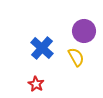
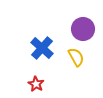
purple circle: moved 1 px left, 2 px up
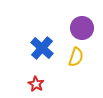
purple circle: moved 1 px left, 1 px up
yellow semicircle: rotated 48 degrees clockwise
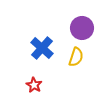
red star: moved 2 px left, 1 px down
